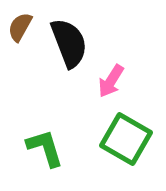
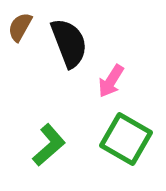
green L-shape: moved 4 px right, 3 px up; rotated 66 degrees clockwise
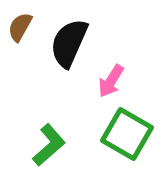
black semicircle: rotated 135 degrees counterclockwise
green square: moved 1 px right, 5 px up
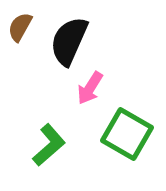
black semicircle: moved 2 px up
pink arrow: moved 21 px left, 7 px down
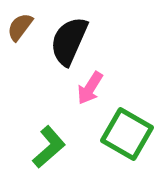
brown semicircle: rotated 8 degrees clockwise
green L-shape: moved 2 px down
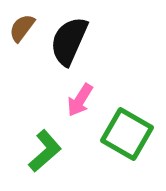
brown semicircle: moved 2 px right, 1 px down
pink arrow: moved 10 px left, 12 px down
green L-shape: moved 4 px left, 4 px down
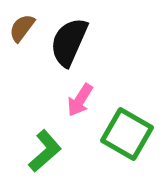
black semicircle: moved 1 px down
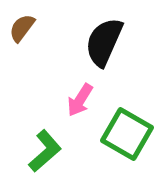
black semicircle: moved 35 px right
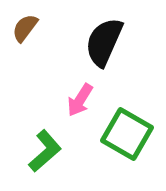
brown semicircle: moved 3 px right
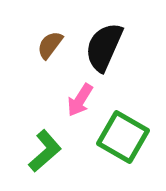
brown semicircle: moved 25 px right, 17 px down
black semicircle: moved 5 px down
green square: moved 4 px left, 3 px down
